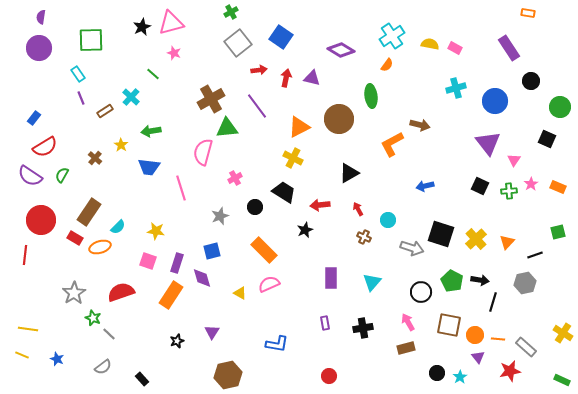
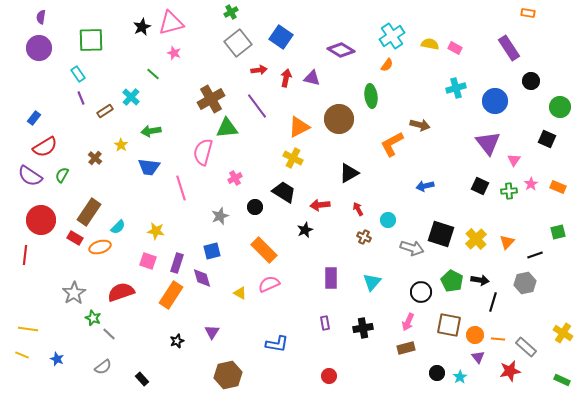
pink arrow at (408, 322): rotated 126 degrees counterclockwise
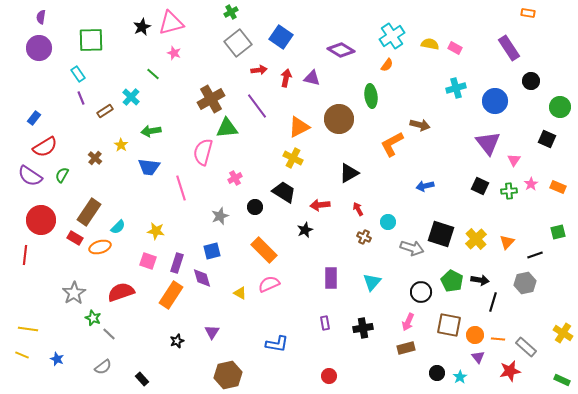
cyan circle at (388, 220): moved 2 px down
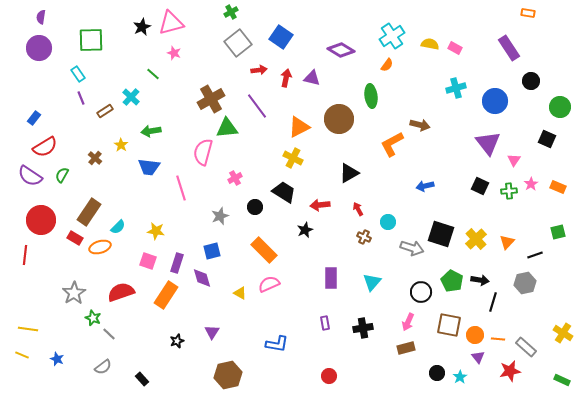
orange rectangle at (171, 295): moved 5 px left
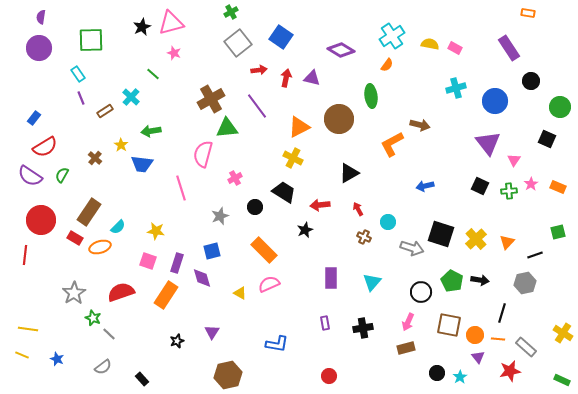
pink semicircle at (203, 152): moved 2 px down
blue trapezoid at (149, 167): moved 7 px left, 3 px up
black line at (493, 302): moved 9 px right, 11 px down
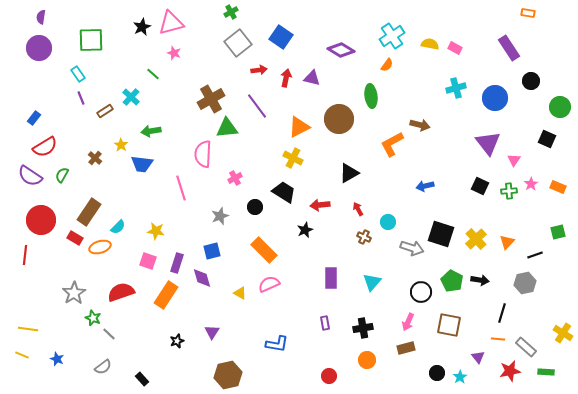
blue circle at (495, 101): moved 3 px up
pink semicircle at (203, 154): rotated 12 degrees counterclockwise
orange circle at (475, 335): moved 108 px left, 25 px down
green rectangle at (562, 380): moved 16 px left, 8 px up; rotated 21 degrees counterclockwise
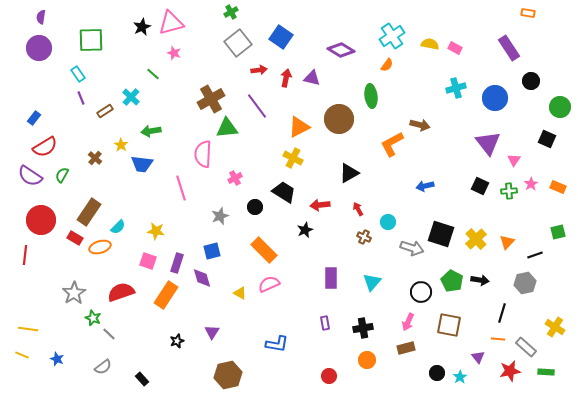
yellow cross at (563, 333): moved 8 px left, 6 px up
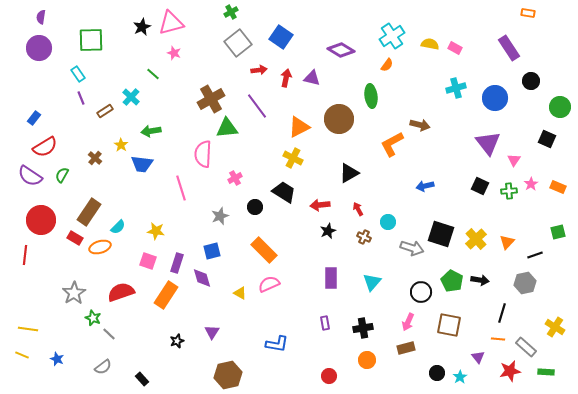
black star at (305, 230): moved 23 px right, 1 px down
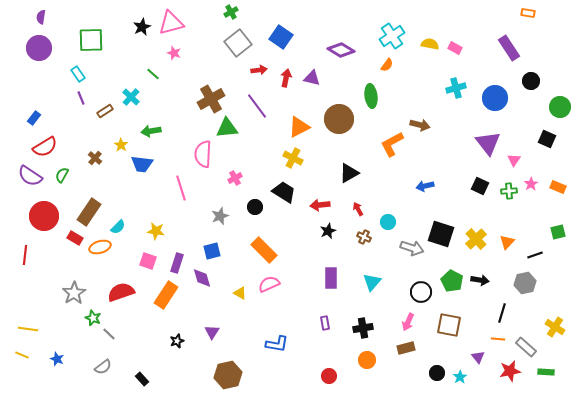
red circle at (41, 220): moved 3 px right, 4 px up
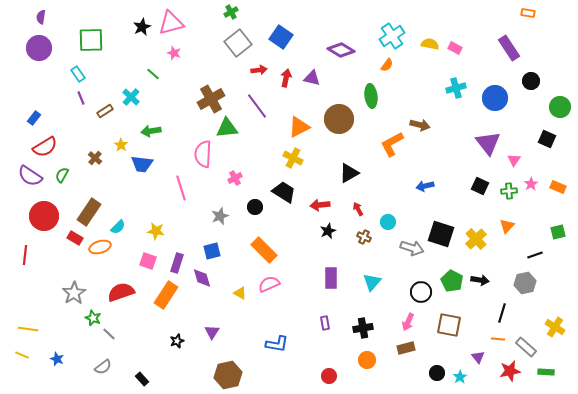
orange triangle at (507, 242): moved 16 px up
